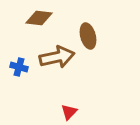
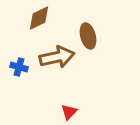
brown diamond: rotated 32 degrees counterclockwise
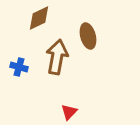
brown arrow: rotated 68 degrees counterclockwise
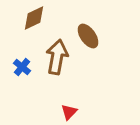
brown diamond: moved 5 px left
brown ellipse: rotated 20 degrees counterclockwise
blue cross: moved 3 px right; rotated 24 degrees clockwise
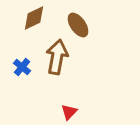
brown ellipse: moved 10 px left, 11 px up
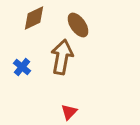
brown arrow: moved 5 px right
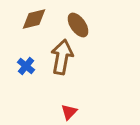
brown diamond: moved 1 px down; rotated 12 degrees clockwise
blue cross: moved 4 px right, 1 px up
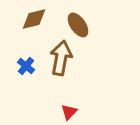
brown arrow: moved 1 px left, 1 px down
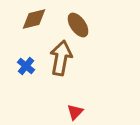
red triangle: moved 6 px right
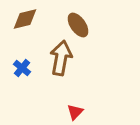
brown diamond: moved 9 px left
blue cross: moved 4 px left, 2 px down
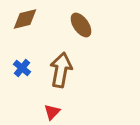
brown ellipse: moved 3 px right
brown arrow: moved 12 px down
red triangle: moved 23 px left
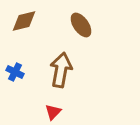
brown diamond: moved 1 px left, 2 px down
blue cross: moved 7 px left, 4 px down; rotated 12 degrees counterclockwise
red triangle: moved 1 px right
